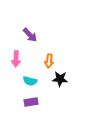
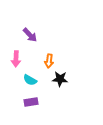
cyan semicircle: moved 1 px up; rotated 16 degrees clockwise
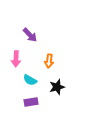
black star: moved 3 px left, 8 px down; rotated 21 degrees counterclockwise
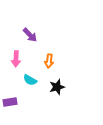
purple rectangle: moved 21 px left
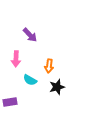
orange arrow: moved 5 px down
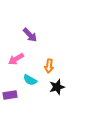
pink arrow: rotated 56 degrees clockwise
purple rectangle: moved 7 px up
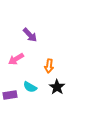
cyan semicircle: moved 7 px down
black star: rotated 21 degrees counterclockwise
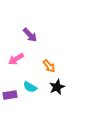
orange arrow: rotated 48 degrees counterclockwise
black star: rotated 14 degrees clockwise
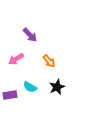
orange arrow: moved 5 px up
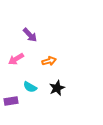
orange arrow: rotated 64 degrees counterclockwise
black star: moved 1 px down
purple rectangle: moved 1 px right, 6 px down
